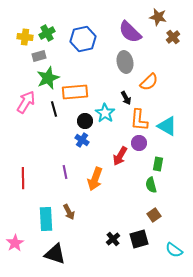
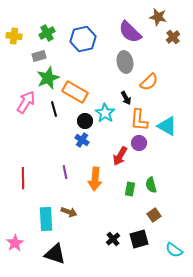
yellow cross: moved 11 px left, 1 px up
orange rectangle: rotated 35 degrees clockwise
green rectangle: moved 28 px left, 25 px down
orange arrow: rotated 15 degrees counterclockwise
brown arrow: rotated 42 degrees counterclockwise
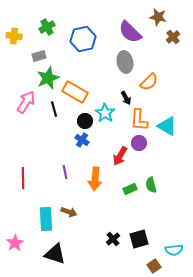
green cross: moved 6 px up
green rectangle: rotated 56 degrees clockwise
brown square: moved 51 px down
cyan semicircle: rotated 42 degrees counterclockwise
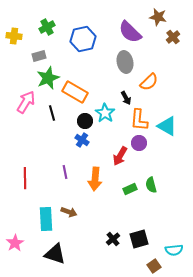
black line: moved 2 px left, 4 px down
red line: moved 2 px right
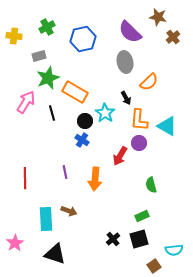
green rectangle: moved 12 px right, 27 px down
brown arrow: moved 1 px up
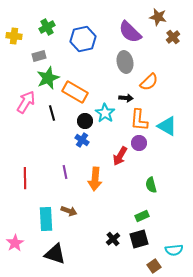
black arrow: rotated 56 degrees counterclockwise
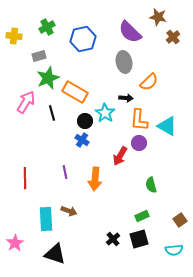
gray ellipse: moved 1 px left
brown square: moved 26 px right, 46 px up
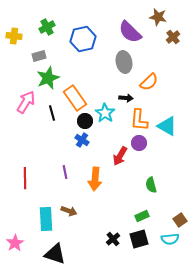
orange rectangle: moved 6 px down; rotated 25 degrees clockwise
cyan semicircle: moved 4 px left, 11 px up
